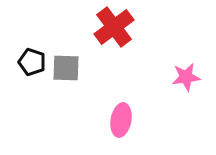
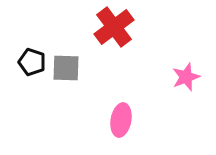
pink star: rotated 12 degrees counterclockwise
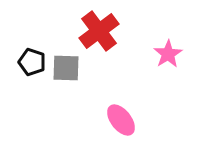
red cross: moved 15 px left, 4 px down
pink star: moved 18 px left, 23 px up; rotated 12 degrees counterclockwise
pink ellipse: rotated 48 degrees counterclockwise
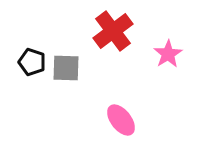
red cross: moved 14 px right
